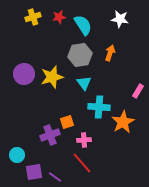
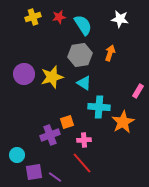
cyan triangle: rotated 21 degrees counterclockwise
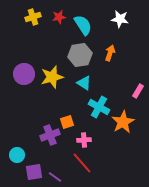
cyan cross: rotated 25 degrees clockwise
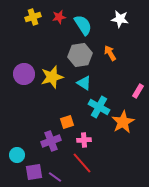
orange arrow: rotated 49 degrees counterclockwise
purple cross: moved 1 px right, 6 px down
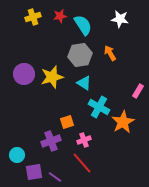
red star: moved 1 px right, 1 px up
pink cross: rotated 16 degrees counterclockwise
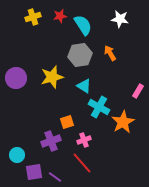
purple circle: moved 8 px left, 4 px down
cyan triangle: moved 3 px down
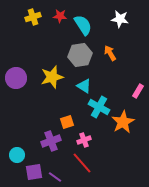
red star: rotated 16 degrees clockwise
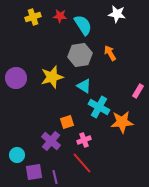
white star: moved 3 px left, 5 px up
orange star: moved 1 px left; rotated 25 degrees clockwise
purple cross: rotated 30 degrees counterclockwise
purple line: rotated 40 degrees clockwise
